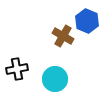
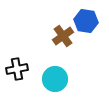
blue hexagon: moved 1 px left; rotated 15 degrees counterclockwise
brown cross: rotated 25 degrees clockwise
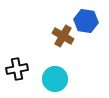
brown cross: rotated 25 degrees counterclockwise
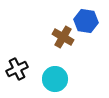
brown cross: moved 1 px down
black cross: rotated 15 degrees counterclockwise
